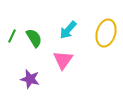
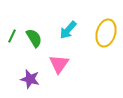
pink triangle: moved 4 px left, 4 px down
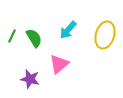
yellow ellipse: moved 1 px left, 2 px down
pink triangle: rotated 15 degrees clockwise
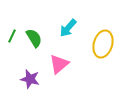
cyan arrow: moved 2 px up
yellow ellipse: moved 2 px left, 9 px down
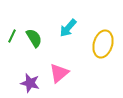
pink triangle: moved 9 px down
purple star: moved 4 px down
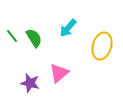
green line: rotated 64 degrees counterclockwise
yellow ellipse: moved 1 px left, 2 px down
